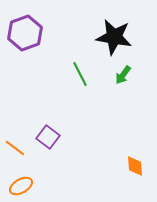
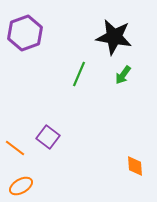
green line: moved 1 px left; rotated 50 degrees clockwise
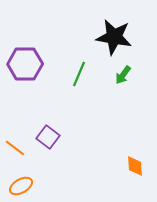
purple hexagon: moved 31 px down; rotated 20 degrees clockwise
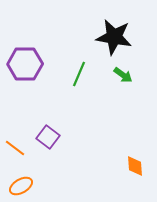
green arrow: rotated 90 degrees counterclockwise
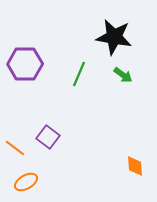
orange ellipse: moved 5 px right, 4 px up
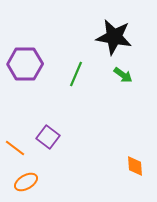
green line: moved 3 px left
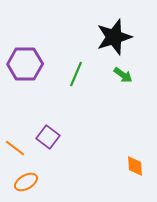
black star: rotated 27 degrees counterclockwise
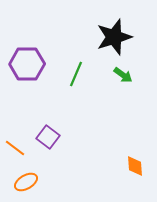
purple hexagon: moved 2 px right
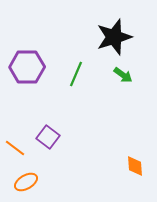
purple hexagon: moved 3 px down
